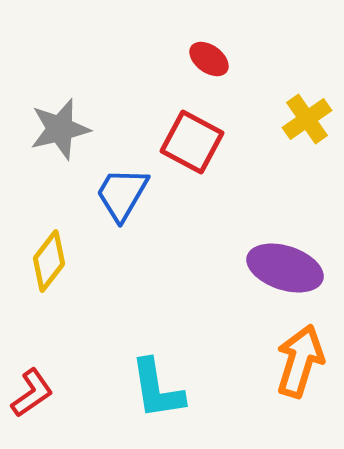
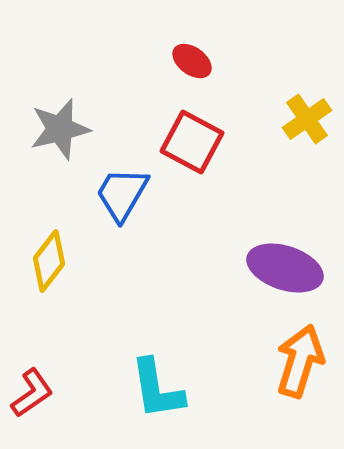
red ellipse: moved 17 px left, 2 px down
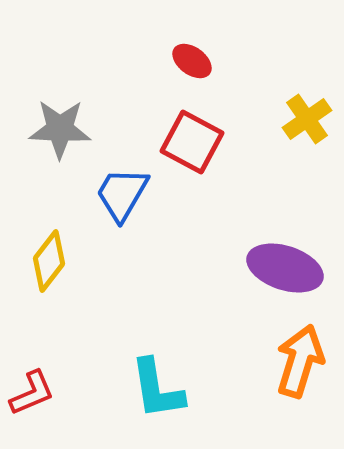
gray star: rotated 16 degrees clockwise
red L-shape: rotated 12 degrees clockwise
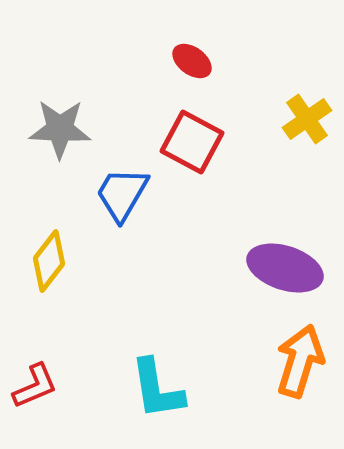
red L-shape: moved 3 px right, 7 px up
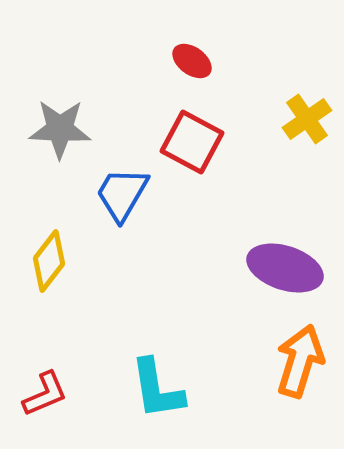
red L-shape: moved 10 px right, 8 px down
